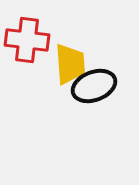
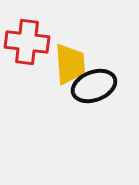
red cross: moved 2 px down
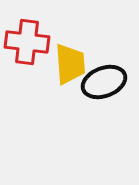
black ellipse: moved 10 px right, 4 px up
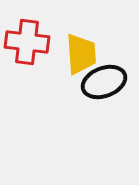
yellow trapezoid: moved 11 px right, 10 px up
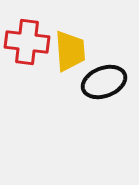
yellow trapezoid: moved 11 px left, 3 px up
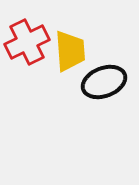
red cross: rotated 33 degrees counterclockwise
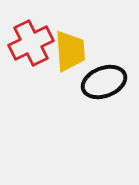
red cross: moved 4 px right, 1 px down
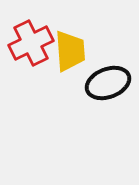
black ellipse: moved 4 px right, 1 px down
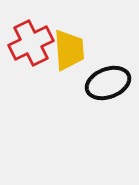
yellow trapezoid: moved 1 px left, 1 px up
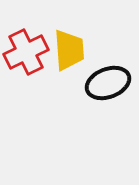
red cross: moved 5 px left, 9 px down
